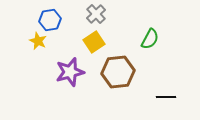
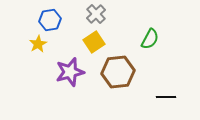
yellow star: moved 3 px down; rotated 18 degrees clockwise
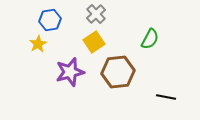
black line: rotated 12 degrees clockwise
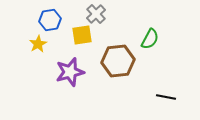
yellow square: moved 12 px left, 7 px up; rotated 25 degrees clockwise
brown hexagon: moved 11 px up
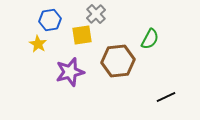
yellow star: rotated 12 degrees counterclockwise
black line: rotated 36 degrees counterclockwise
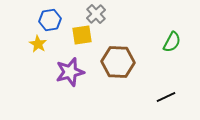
green semicircle: moved 22 px right, 3 px down
brown hexagon: moved 1 px down; rotated 8 degrees clockwise
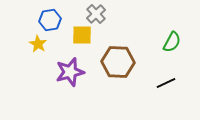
yellow square: rotated 10 degrees clockwise
black line: moved 14 px up
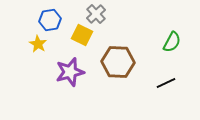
yellow square: rotated 25 degrees clockwise
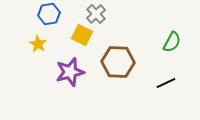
blue hexagon: moved 1 px left, 6 px up
